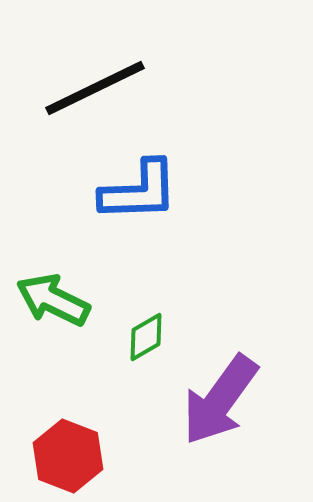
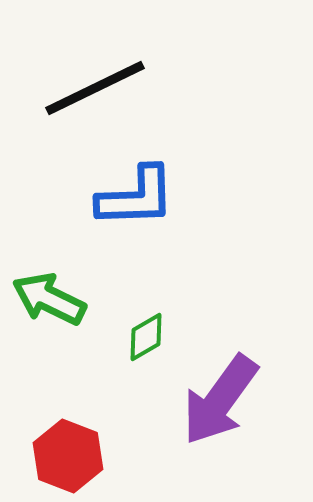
blue L-shape: moved 3 px left, 6 px down
green arrow: moved 4 px left, 1 px up
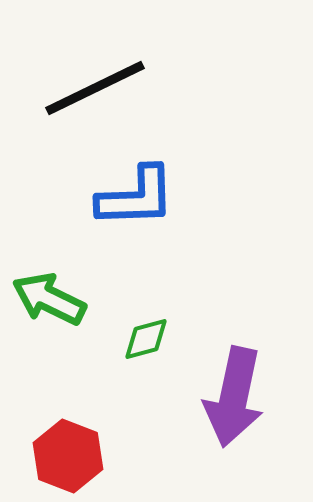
green diamond: moved 2 px down; rotated 15 degrees clockwise
purple arrow: moved 14 px right, 3 px up; rotated 24 degrees counterclockwise
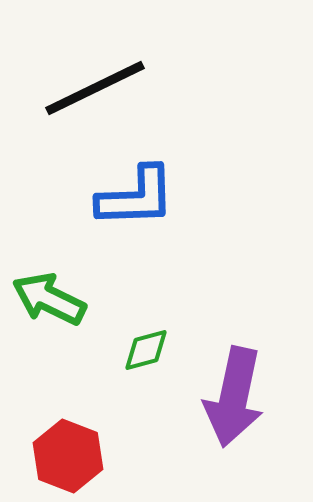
green diamond: moved 11 px down
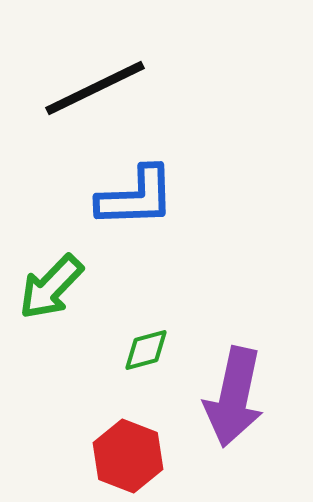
green arrow: moved 2 px right, 12 px up; rotated 72 degrees counterclockwise
red hexagon: moved 60 px right
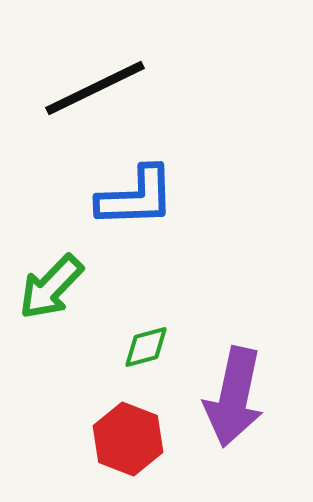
green diamond: moved 3 px up
red hexagon: moved 17 px up
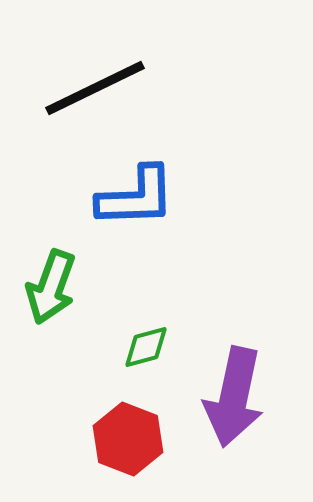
green arrow: rotated 24 degrees counterclockwise
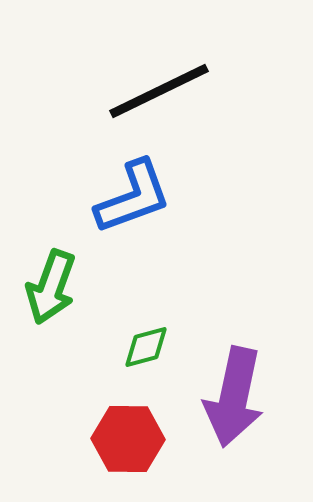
black line: moved 64 px right, 3 px down
blue L-shape: moved 3 px left; rotated 18 degrees counterclockwise
red hexagon: rotated 20 degrees counterclockwise
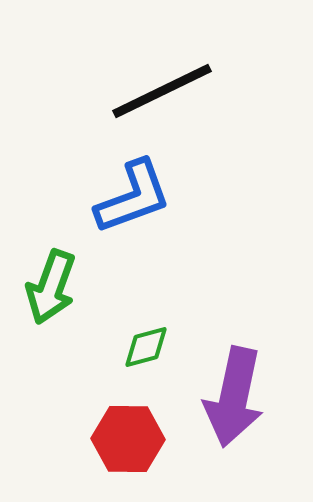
black line: moved 3 px right
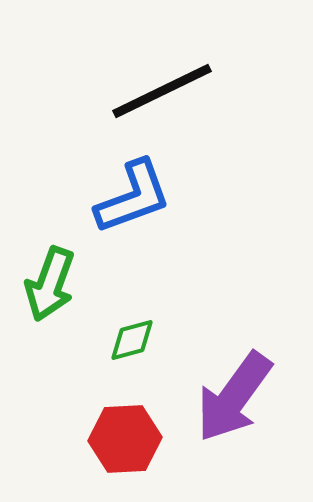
green arrow: moved 1 px left, 3 px up
green diamond: moved 14 px left, 7 px up
purple arrow: rotated 24 degrees clockwise
red hexagon: moved 3 px left; rotated 4 degrees counterclockwise
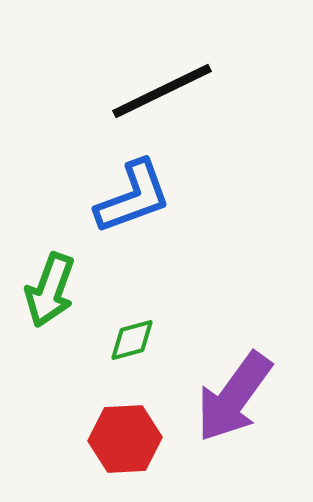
green arrow: moved 6 px down
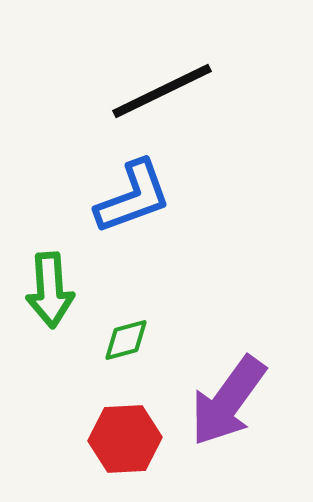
green arrow: rotated 24 degrees counterclockwise
green diamond: moved 6 px left
purple arrow: moved 6 px left, 4 px down
